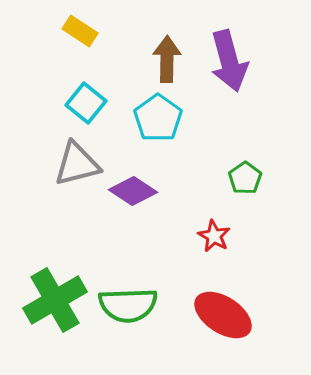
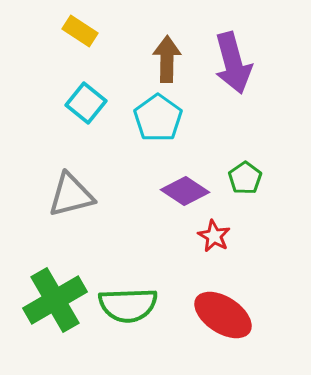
purple arrow: moved 4 px right, 2 px down
gray triangle: moved 6 px left, 31 px down
purple diamond: moved 52 px right
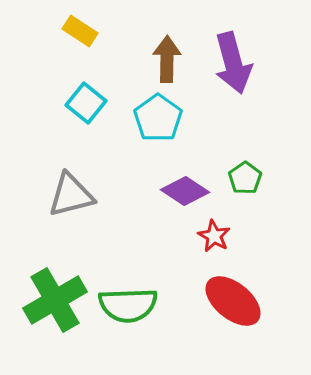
red ellipse: moved 10 px right, 14 px up; rotated 6 degrees clockwise
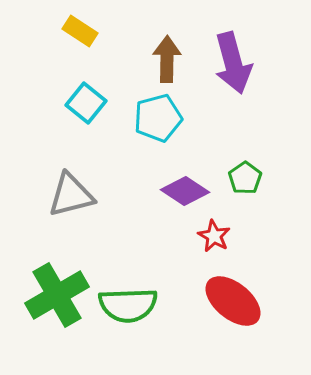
cyan pentagon: rotated 21 degrees clockwise
green cross: moved 2 px right, 5 px up
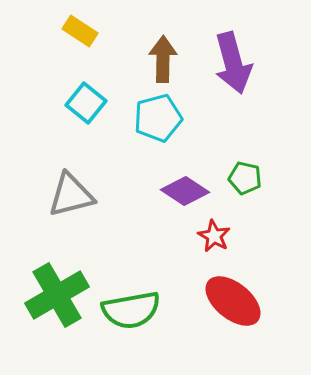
brown arrow: moved 4 px left
green pentagon: rotated 24 degrees counterclockwise
green semicircle: moved 3 px right, 5 px down; rotated 8 degrees counterclockwise
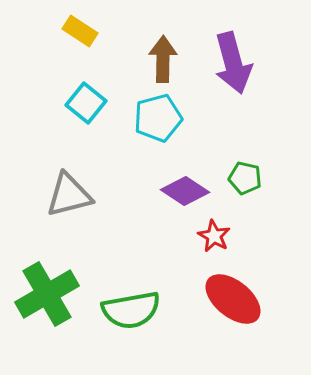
gray triangle: moved 2 px left
green cross: moved 10 px left, 1 px up
red ellipse: moved 2 px up
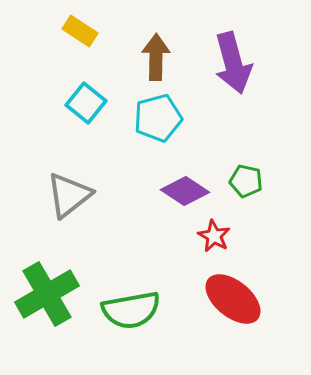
brown arrow: moved 7 px left, 2 px up
green pentagon: moved 1 px right, 3 px down
gray triangle: rotated 24 degrees counterclockwise
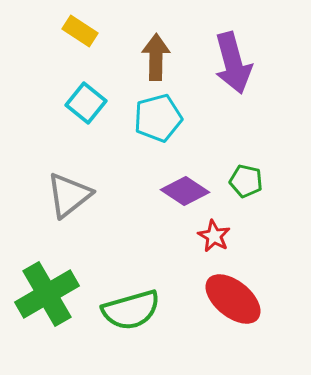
green semicircle: rotated 6 degrees counterclockwise
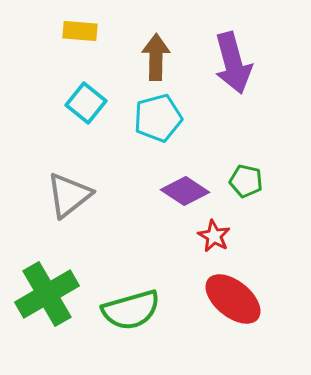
yellow rectangle: rotated 28 degrees counterclockwise
